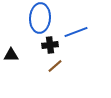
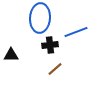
brown line: moved 3 px down
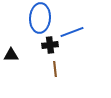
blue line: moved 4 px left
brown line: rotated 56 degrees counterclockwise
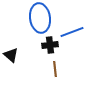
blue ellipse: rotated 12 degrees counterclockwise
black triangle: rotated 42 degrees clockwise
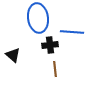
blue ellipse: moved 2 px left
blue line: rotated 25 degrees clockwise
black triangle: moved 2 px right
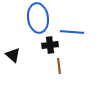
brown line: moved 4 px right, 3 px up
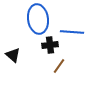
blue ellipse: moved 1 px down
brown line: rotated 42 degrees clockwise
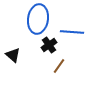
blue ellipse: rotated 16 degrees clockwise
black cross: moved 1 px left; rotated 28 degrees counterclockwise
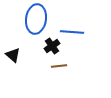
blue ellipse: moved 2 px left
black cross: moved 3 px right, 1 px down
brown line: rotated 49 degrees clockwise
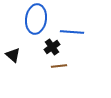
black cross: moved 1 px down
